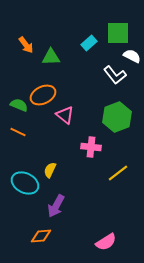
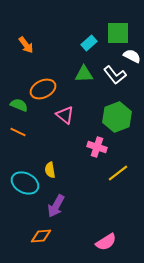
green triangle: moved 33 px right, 17 px down
orange ellipse: moved 6 px up
pink cross: moved 6 px right; rotated 12 degrees clockwise
yellow semicircle: rotated 35 degrees counterclockwise
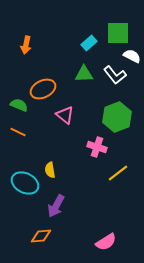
orange arrow: rotated 48 degrees clockwise
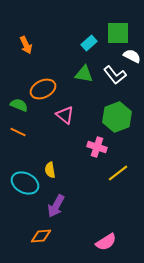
orange arrow: rotated 36 degrees counterclockwise
green triangle: rotated 12 degrees clockwise
